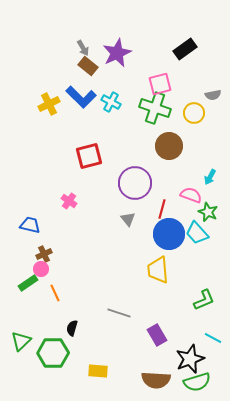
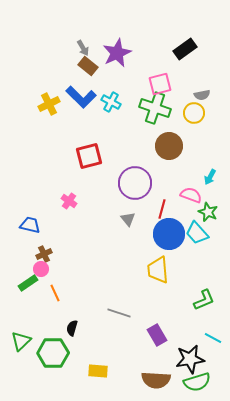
gray semicircle: moved 11 px left
black star: rotated 12 degrees clockwise
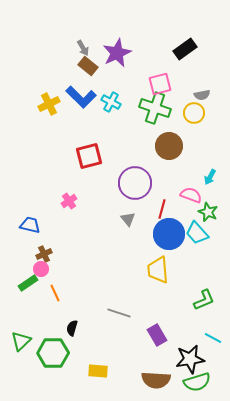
pink cross: rotated 21 degrees clockwise
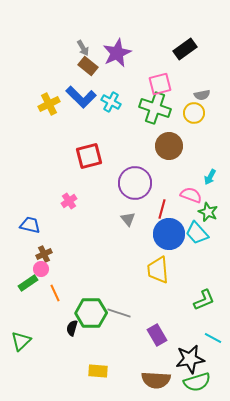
green hexagon: moved 38 px right, 40 px up
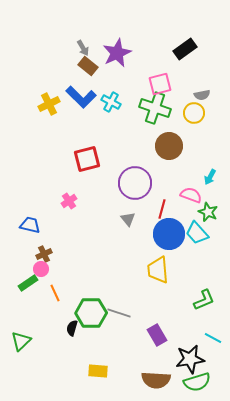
red square: moved 2 px left, 3 px down
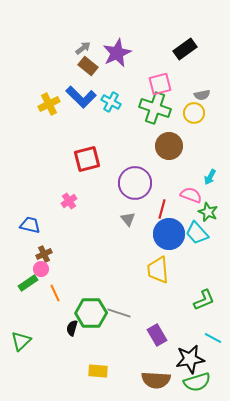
gray arrow: rotated 98 degrees counterclockwise
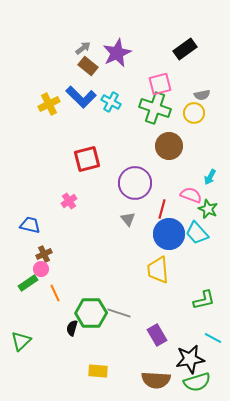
green star: moved 3 px up
green L-shape: rotated 10 degrees clockwise
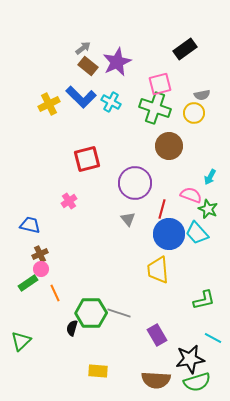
purple star: moved 9 px down
brown cross: moved 4 px left
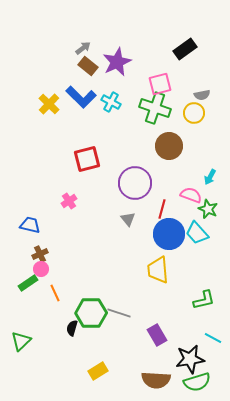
yellow cross: rotated 20 degrees counterclockwise
yellow rectangle: rotated 36 degrees counterclockwise
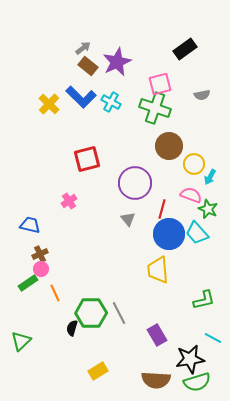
yellow circle: moved 51 px down
gray line: rotated 45 degrees clockwise
